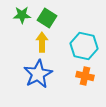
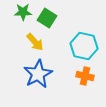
green star: moved 1 px right, 3 px up
yellow arrow: moved 7 px left; rotated 138 degrees clockwise
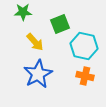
green square: moved 13 px right, 6 px down; rotated 36 degrees clockwise
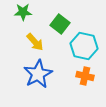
green square: rotated 30 degrees counterclockwise
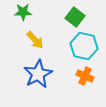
green square: moved 15 px right, 7 px up
yellow arrow: moved 2 px up
orange cross: rotated 12 degrees clockwise
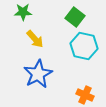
yellow arrow: moved 1 px up
orange cross: moved 19 px down
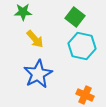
cyan hexagon: moved 2 px left
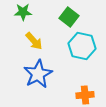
green square: moved 6 px left
yellow arrow: moved 1 px left, 2 px down
orange cross: rotated 30 degrees counterclockwise
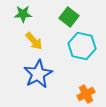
green star: moved 2 px down
orange cross: moved 1 px right, 1 px up; rotated 24 degrees counterclockwise
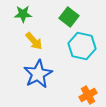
orange cross: moved 2 px right, 1 px down
